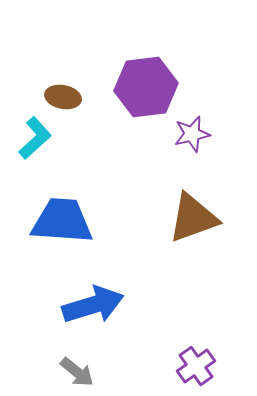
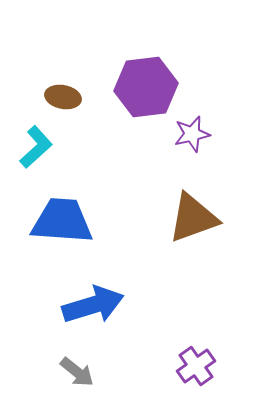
cyan L-shape: moved 1 px right, 9 px down
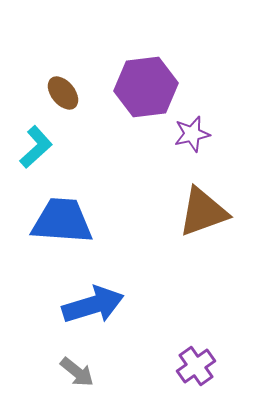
brown ellipse: moved 4 px up; rotated 40 degrees clockwise
brown triangle: moved 10 px right, 6 px up
